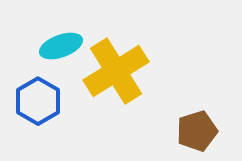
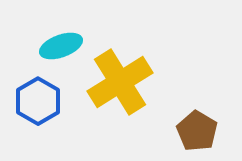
yellow cross: moved 4 px right, 11 px down
brown pentagon: rotated 24 degrees counterclockwise
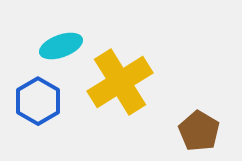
brown pentagon: moved 2 px right
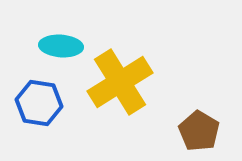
cyan ellipse: rotated 24 degrees clockwise
blue hexagon: moved 1 px right, 2 px down; rotated 21 degrees counterclockwise
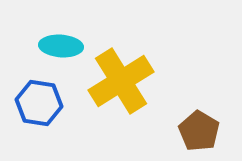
yellow cross: moved 1 px right, 1 px up
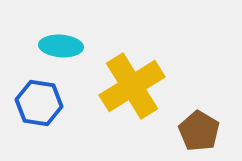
yellow cross: moved 11 px right, 5 px down
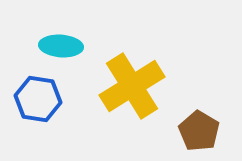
blue hexagon: moved 1 px left, 4 px up
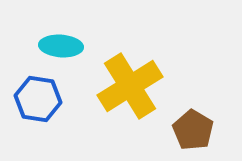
yellow cross: moved 2 px left
brown pentagon: moved 6 px left, 1 px up
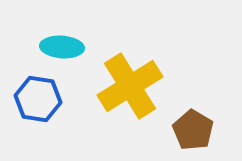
cyan ellipse: moved 1 px right, 1 px down
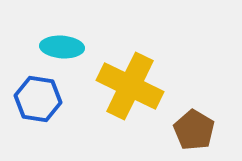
yellow cross: rotated 32 degrees counterclockwise
brown pentagon: moved 1 px right
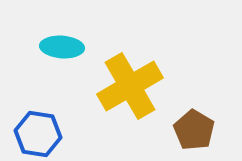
yellow cross: rotated 34 degrees clockwise
blue hexagon: moved 35 px down
